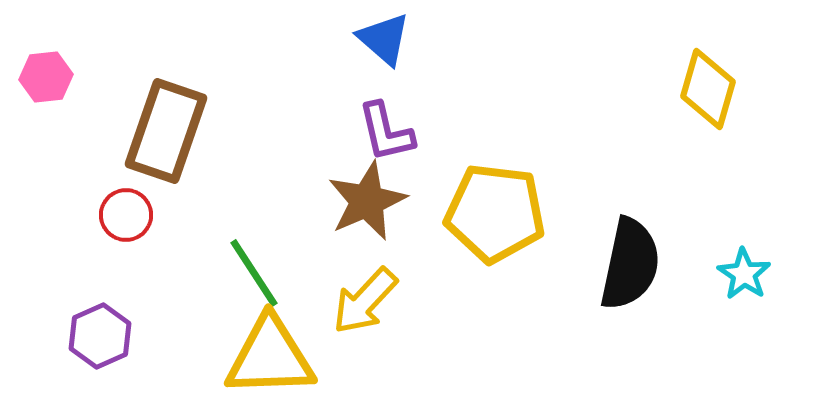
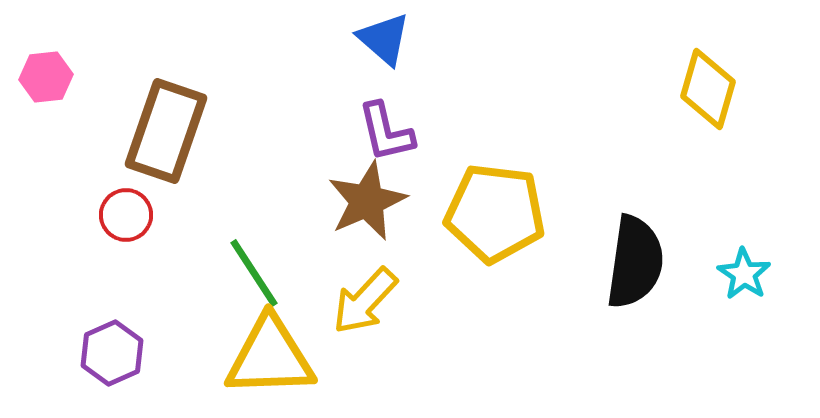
black semicircle: moved 5 px right, 2 px up; rotated 4 degrees counterclockwise
purple hexagon: moved 12 px right, 17 px down
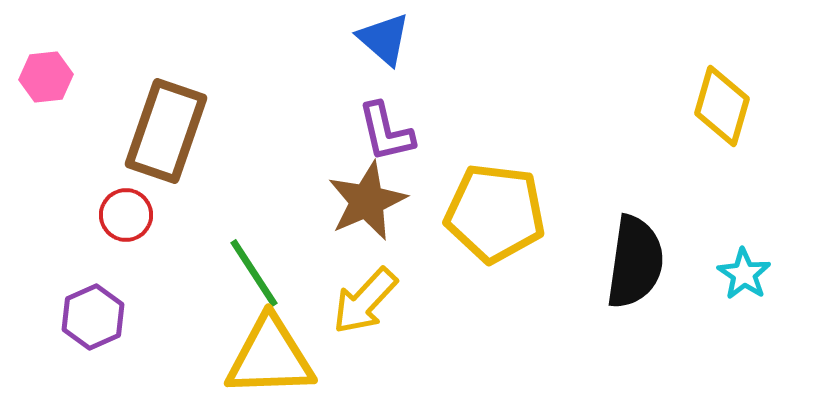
yellow diamond: moved 14 px right, 17 px down
purple hexagon: moved 19 px left, 36 px up
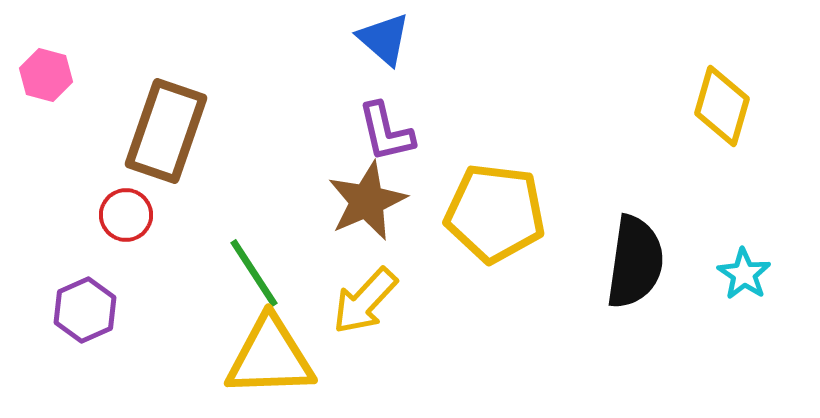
pink hexagon: moved 2 px up; rotated 21 degrees clockwise
purple hexagon: moved 8 px left, 7 px up
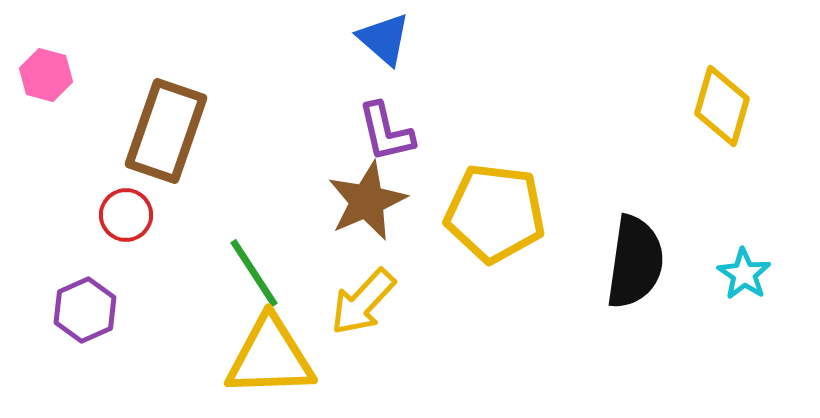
yellow arrow: moved 2 px left, 1 px down
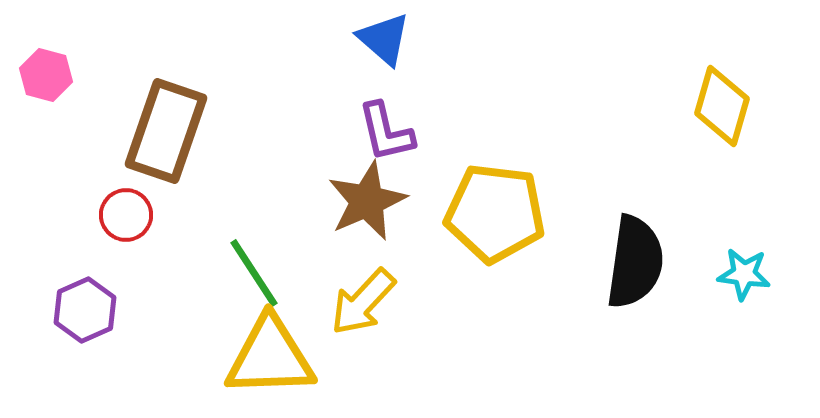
cyan star: rotated 26 degrees counterclockwise
